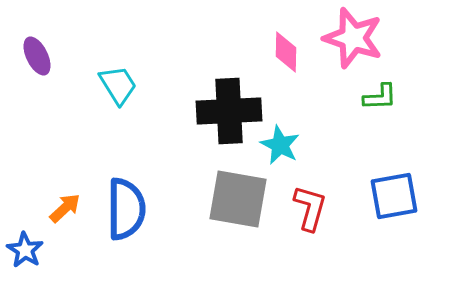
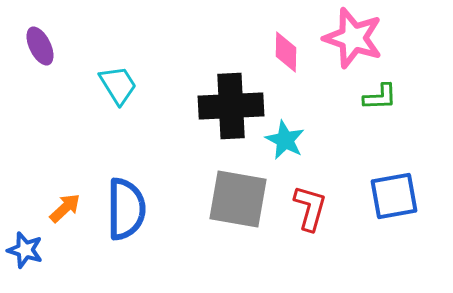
purple ellipse: moved 3 px right, 10 px up
black cross: moved 2 px right, 5 px up
cyan star: moved 5 px right, 5 px up
blue star: rotated 15 degrees counterclockwise
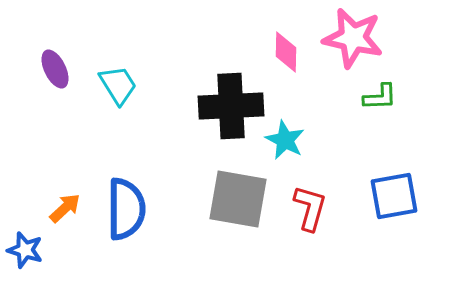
pink star: rotated 6 degrees counterclockwise
purple ellipse: moved 15 px right, 23 px down
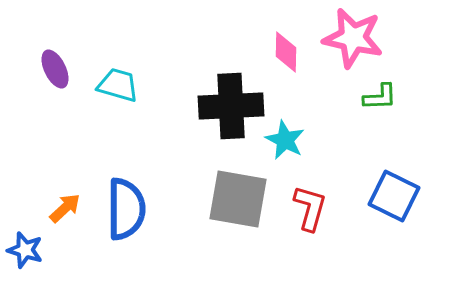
cyan trapezoid: rotated 42 degrees counterclockwise
blue square: rotated 36 degrees clockwise
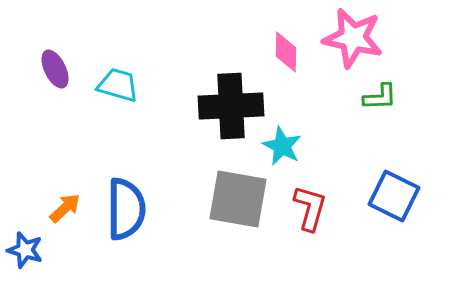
cyan star: moved 3 px left, 6 px down
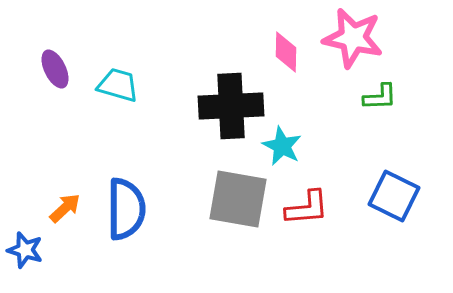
red L-shape: moved 3 px left; rotated 69 degrees clockwise
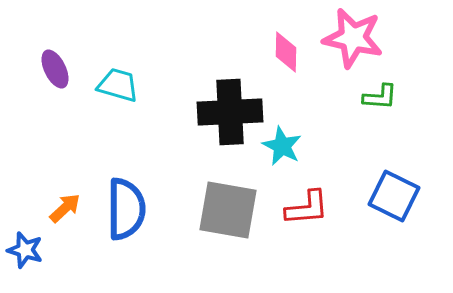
green L-shape: rotated 6 degrees clockwise
black cross: moved 1 px left, 6 px down
gray square: moved 10 px left, 11 px down
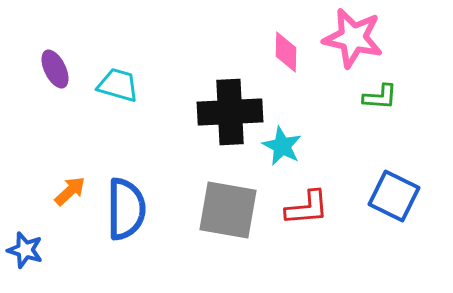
orange arrow: moved 5 px right, 17 px up
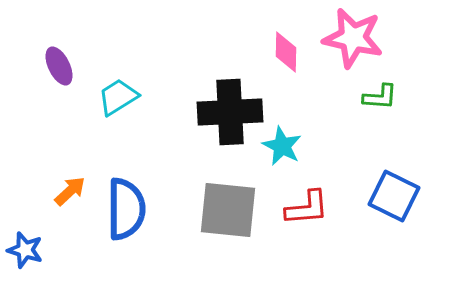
purple ellipse: moved 4 px right, 3 px up
cyan trapezoid: moved 12 px down; rotated 48 degrees counterclockwise
gray square: rotated 4 degrees counterclockwise
